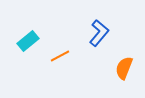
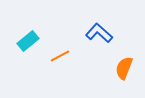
blue L-shape: rotated 88 degrees counterclockwise
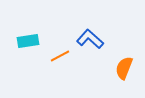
blue L-shape: moved 9 px left, 6 px down
cyan rectangle: rotated 30 degrees clockwise
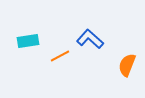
orange semicircle: moved 3 px right, 3 px up
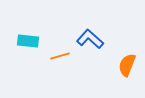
cyan rectangle: rotated 15 degrees clockwise
orange line: rotated 12 degrees clockwise
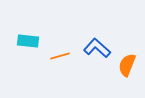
blue L-shape: moved 7 px right, 9 px down
